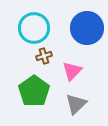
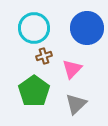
pink triangle: moved 2 px up
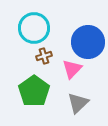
blue circle: moved 1 px right, 14 px down
gray triangle: moved 2 px right, 1 px up
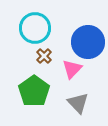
cyan circle: moved 1 px right
brown cross: rotated 28 degrees counterclockwise
gray triangle: rotated 30 degrees counterclockwise
